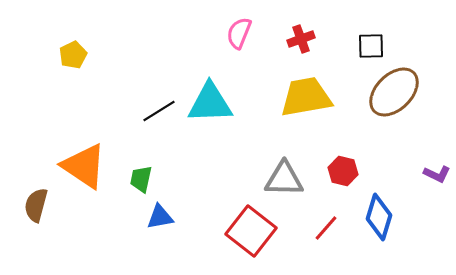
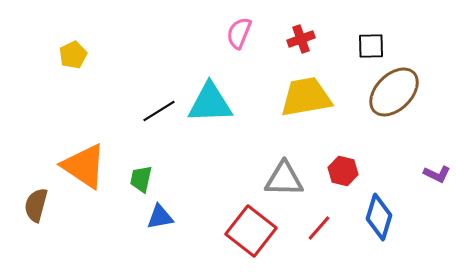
red line: moved 7 px left
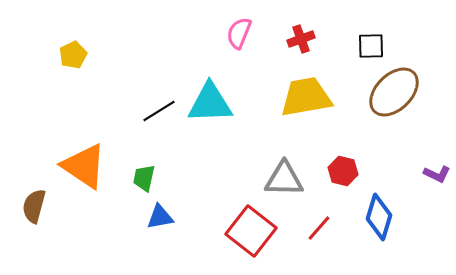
green trapezoid: moved 3 px right, 1 px up
brown semicircle: moved 2 px left, 1 px down
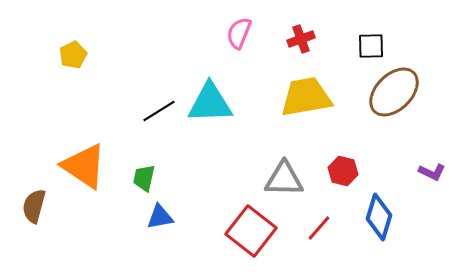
purple L-shape: moved 5 px left, 2 px up
